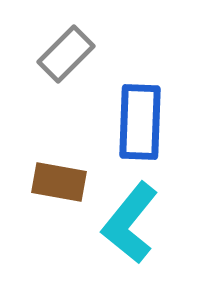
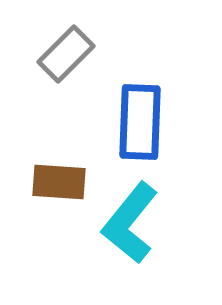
brown rectangle: rotated 6 degrees counterclockwise
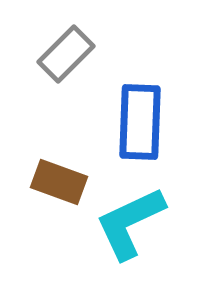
brown rectangle: rotated 16 degrees clockwise
cyan L-shape: rotated 26 degrees clockwise
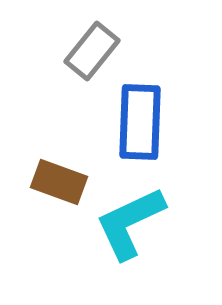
gray rectangle: moved 26 px right, 3 px up; rotated 6 degrees counterclockwise
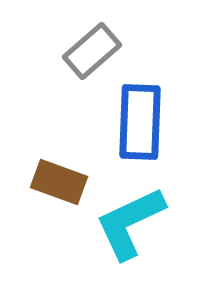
gray rectangle: rotated 10 degrees clockwise
